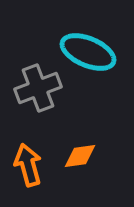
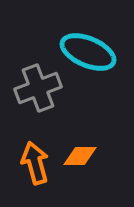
orange diamond: rotated 8 degrees clockwise
orange arrow: moved 7 px right, 2 px up
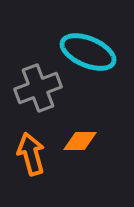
orange diamond: moved 15 px up
orange arrow: moved 4 px left, 9 px up
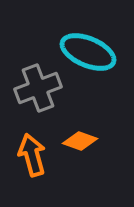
orange diamond: rotated 20 degrees clockwise
orange arrow: moved 1 px right, 1 px down
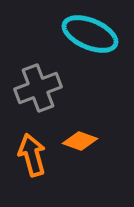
cyan ellipse: moved 2 px right, 18 px up
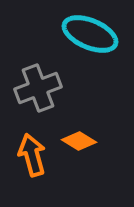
orange diamond: moved 1 px left; rotated 12 degrees clockwise
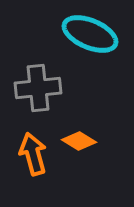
gray cross: rotated 15 degrees clockwise
orange arrow: moved 1 px right, 1 px up
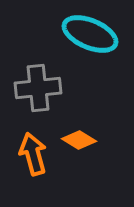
orange diamond: moved 1 px up
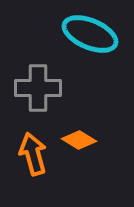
gray cross: rotated 6 degrees clockwise
